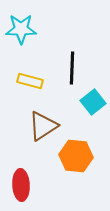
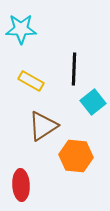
black line: moved 2 px right, 1 px down
yellow rectangle: moved 1 px right; rotated 15 degrees clockwise
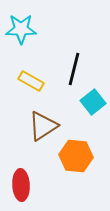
black line: rotated 12 degrees clockwise
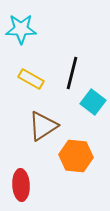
black line: moved 2 px left, 4 px down
yellow rectangle: moved 2 px up
cyan square: rotated 15 degrees counterclockwise
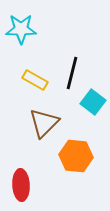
yellow rectangle: moved 4 px right, 1 px down
brown triangle: moved 1 px right, 3 px up; rotated 12 degrees counterclockwise
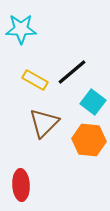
black line: moved 1 px up; rotated 36 degrees clockwise
orange hexagon: moved 13 px right, 16 px up
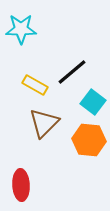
yellow rectangle: moved 5 px down
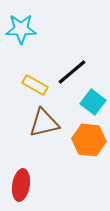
brown triangle: rotated 32 degrees clockwise
red ellipse: rotated 12 degrees clockwise
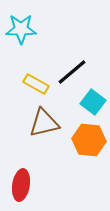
yellow rectangle: moved 1 px right, 1 px up
